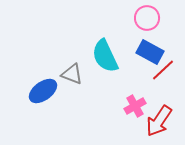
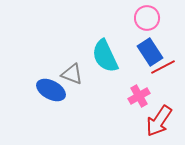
blue rectangle: rotated 28 degrees clockwise
red line: moved 3 px up; rotated 15 degrees clockwise
blue ellipse: moved 8 px right, 1 px up; rotated 64 degrees clockwise
pink cross: moved 4 px right, 10 px up
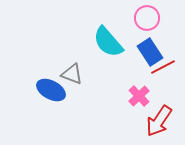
cyan semicircle: moved 3 px right, 14 px up; rotated 16 degrees counterclockwise
pink cross: rotated 15 degrees counterclockwise
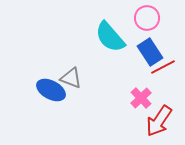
cyan semicircle: moved 2 px right, 5 px up
gray triangle: moved 1 px left, 4 px down
pink cross: moved 2 px right, 2 px down
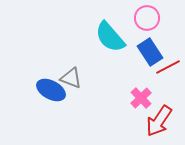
red line: moved 5 px right
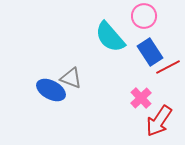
pink circle: moved 3 px left, 2 px up
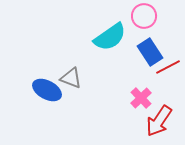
cyan semicircle: rotated 84 degrees counterclockwise
blue ellipse: moved 4 px left
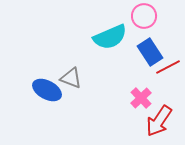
cyan semicircle: rotated 12 degrees clockwise
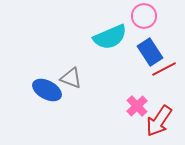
red line: moved 4 px left, 2 px down
pink cross: moved 4 px left, 8 px down
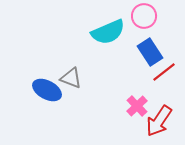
cyan semicircle: moved 2 px left, 5 px up
red line: moved 3 px down; rotated 10 degrees counterclockwise
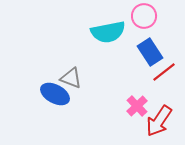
cyan semicircle: rotated 12 degrees clockwise
blue ellipse: moved 8 px right, 4 px down
